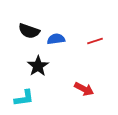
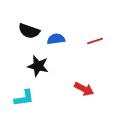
black star: rotated 25 degrees counterclockwise
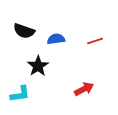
black semicircle: moved 5 px left
black star: rotated 25 degrees clockwise
red arrow: rotated 54 degrees counterclockwise
cyan L-shape: moved 4 px left, 4 px up
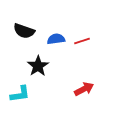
red line: moved 13 px left
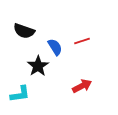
blue semicircle: moved 1 px left, 8 px down; rotated 66 degrees clockwise
red arrow: moved 2 px left, 3 px up
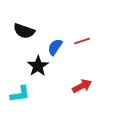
blue semicircle: rotated 114 degrees counterclockwise
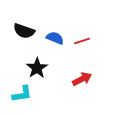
blue semicircle: moved 9 px up; rotated 78 degrees clockwise
black star: moved 1 px left, 2 px down
red arrow: moved 7 px up
cyan L-shape: moved 2 px right
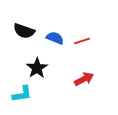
red arrow: moved 2 px right
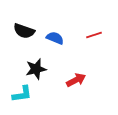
red line: moved 12 px right, 6 px up
black star: moved 1 px left, 1 px down; rotated 20 degrees clockwise
red arrow: moved 8 px left, 1 px down
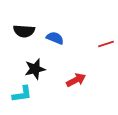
black semicircle: rotated 15 degrees counterclockwise
red line: moved 12 px right, 9 px down
black star: moved 1 px left
